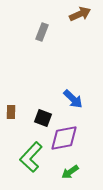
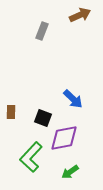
brown arrow: moved 1 px down
gray rectangle: moved 1 px up
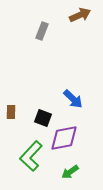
green L-shape: moved 1 px up
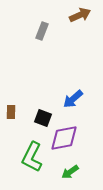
blue arrow: rotated 95 degrees clockwise
green L-shape: moved 1 px right, 1 px down; rotated 16 degrees counterclockwise
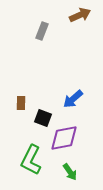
brown rectangle: moved 10 px right, 9 px up
green L-shape: moved 1 px left, 3 px down
green arrow: rotated 90 degrees counterclockwise
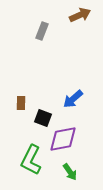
purple diamond: moved 1 px left, 1 px down
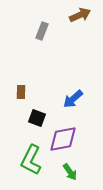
brown rectangle: moved 11 px up
black square: moved 6 px left
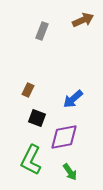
brown arrow: moved 3 px right, 5 px down
brown rectangle: moved 7 px right, 2 px up; rotated 24 degrees clockwise
purple diamond: moved 1 px right, 2 px up
